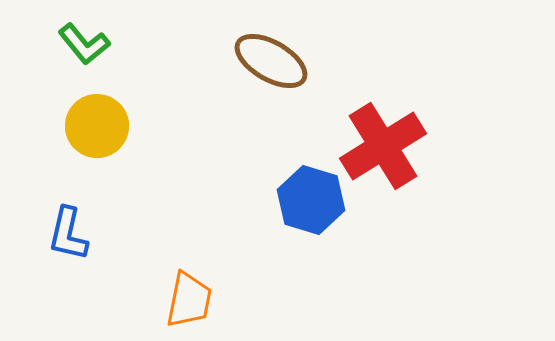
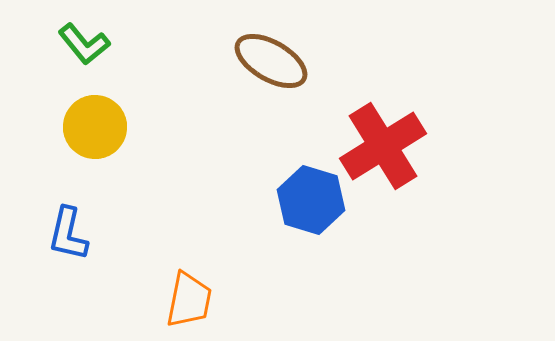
yellow circle: moved 2 px left, 1 px down
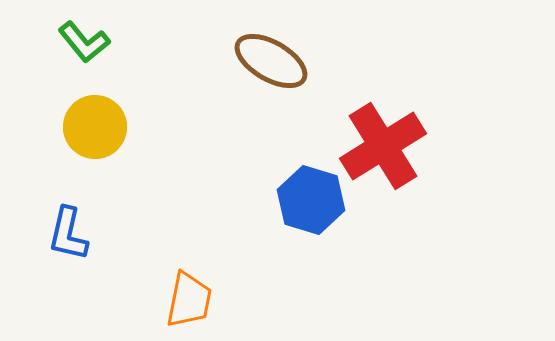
green L-shape: moved 2 px up
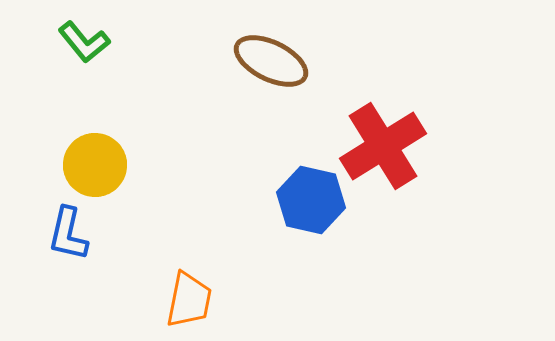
brown ellipse: rotated 4 degrees counterclockwise
yellow circle: moved 38 px down
blue hexagon: rotated 4 degrees counterclockwise
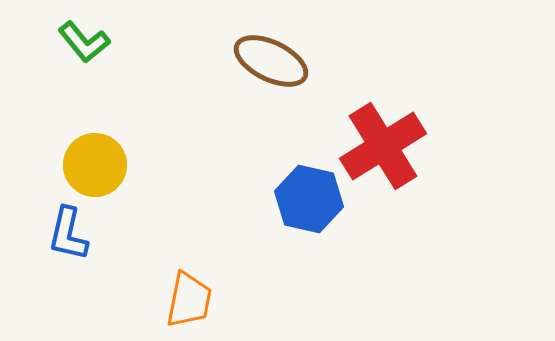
blue hexagon: moved 2 px left, 1 px up
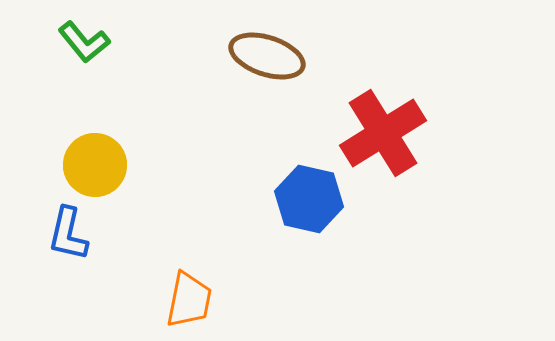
brown ellipse: moved 4 px left, 5 px up; rotated 8 degrees counterclockwise
red cross: moved 13 px up
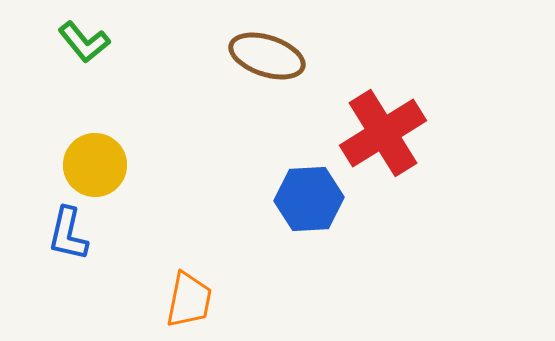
blue hexagon: rotated 16 degrees counterclockwise
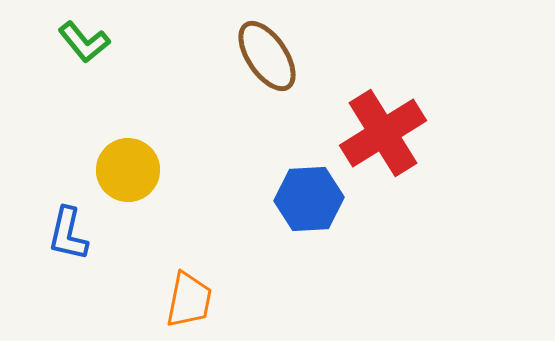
brown ellipse: rotated 38 degrees clockwise
yellow circle: moved 33 px right, 5 px down
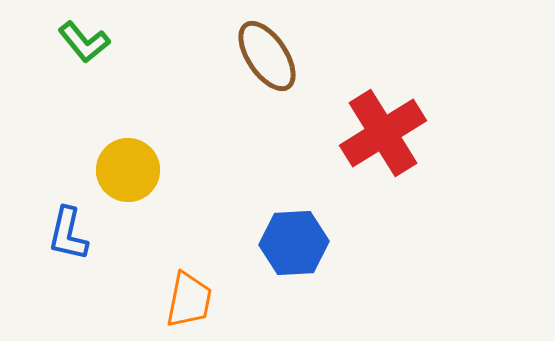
blue hexagon: moved 15 px left, 44 px down
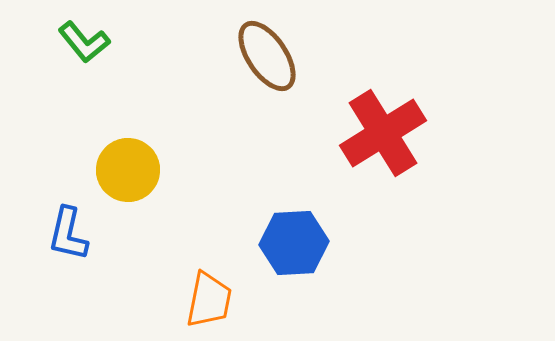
orange trapezoid: moved 20 px right
